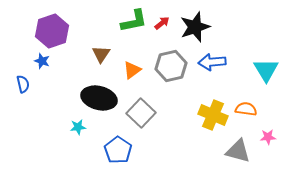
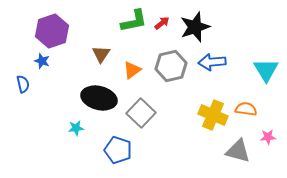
cyan star: moved 2 px left, 1 px down
blue pentagon: rotated 16 degrees counterclockwise
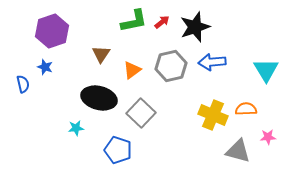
red arrow: moved 1 px up
blue star: moved 3 px right, 6 px down
orange semicircle: rotated 10 degrees counterclockwise
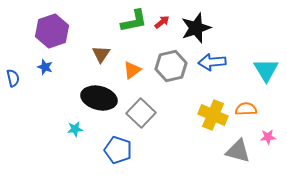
black star: moved 1 px right, 1 px down
blue semicircle: moved 10 px left, 6 px up
cyan star: moved 1 px left, 1 px down
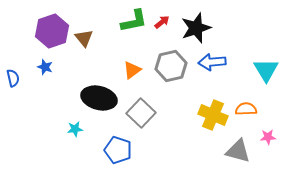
brown triangle: moved 17 px left, 16 px up; rotated 12 degrees counterclockwise
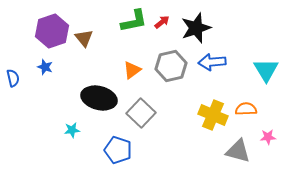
cyan star: moved 3 px left, 1 px down
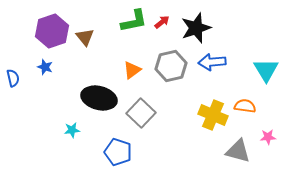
brown triangle: moved 1 px right, 1 px up
orange semicircle: moved 1 px left, 3 px up; rotated 10 degrees clockwise
blue pentagon: moved 2 px down
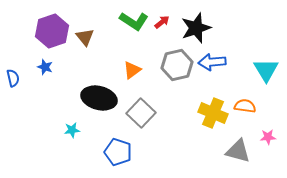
green L-shape: rotated 44 degrees clockwise
gray hexagon: moved 6 px right, 1 px up
yellow cross: moved 2 px up
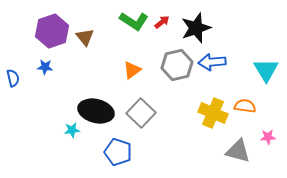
blue star: rotated 14 degrees counterclockwise
black ellipse: moved 3 px left, 13 px down
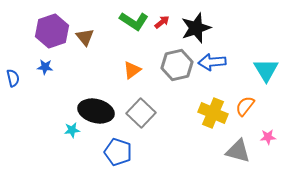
orange semicircle: rotated 60 degrees counterclockwise
